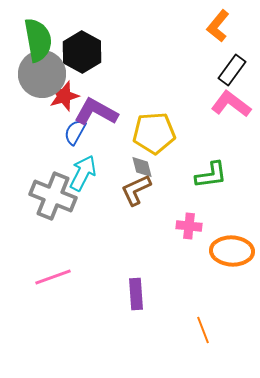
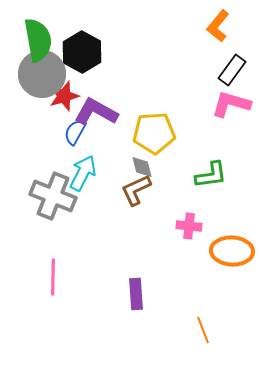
pink L-shape: rotated 21 degrees counterclockwise
pink line: rotated 69 degrees counterclockwise
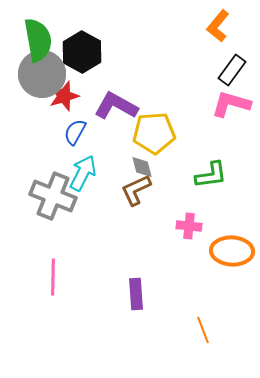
purple L-shape: moved 20 px right, 6 px up
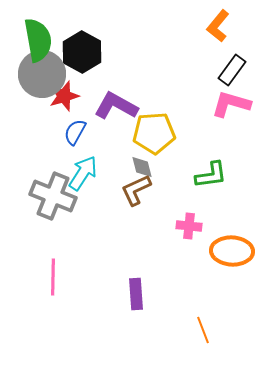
cyan arrow: rotated 6 degrees clockwise
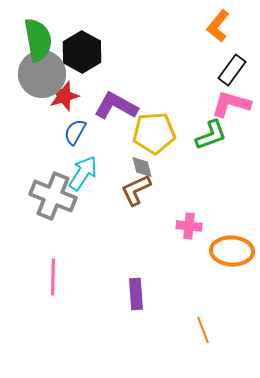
green L-shape: moved 40 px up; rotated 12 degrees counterclockwise
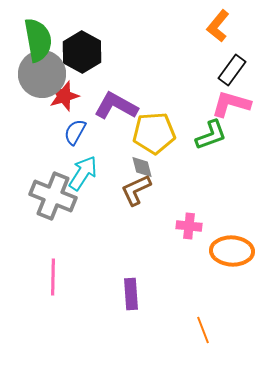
purple rectangle: moved 5 px left
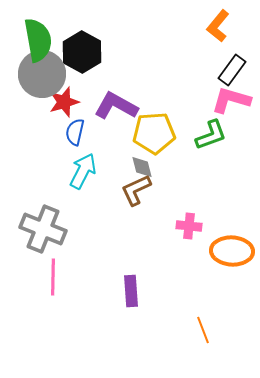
red star: moved 6 px down
pink L-shape: moved 4 px up
blue semicircle: rotated 16 degrees counterclockwise
cyan arrow: moved 2 px up; rotated 6 degrees counterclockwise
gray cross: moved 10 px left, 33 px down
purple rectangle: moved 3 px up
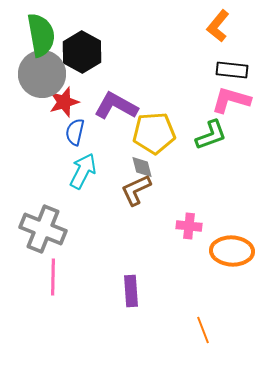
green semicircle: moved 3 px right, 5 px up
black rectangle: rotated 60 degrees clockwise
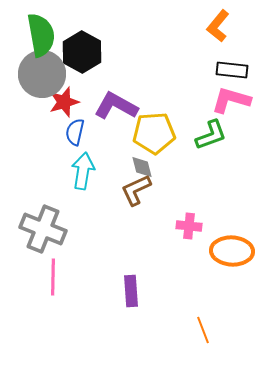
cyan arrow: rotated 18 degrees counterclockwise
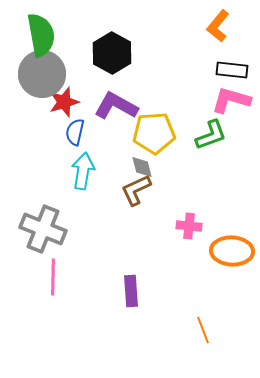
black hexagon: moved 30 px right, 1 px down
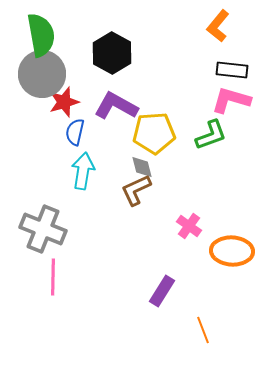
pink cross: rotated 30 degrees clockwise
purple rectangle: moved 31 px right; rotated 36 degrees clockwise
